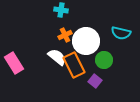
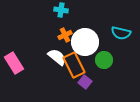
white circle: moved 1 px left, 1 px down
purple square: moved 10 px left, 1 px down
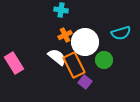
cyan semicircle: rotated 30 degrees counterclockwise
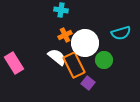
white circle: moved 1 px down
purple square: moved 3 px right, 1 px down
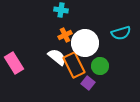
green circle: moved 4 px left, 6 px down
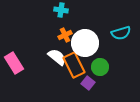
green circle: moved 1 px down
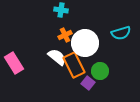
green circle: moved 4 px down
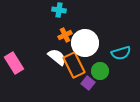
cyan cross: moved 2 px left
cyan semicircle: moved 20 px down
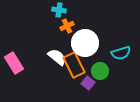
orange cross: moved 2 px right, 9 px up
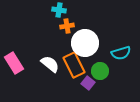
orange cross: rotated 16 degrees clockwise
white semicircle: moved 7 px left, 7 px down
